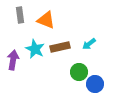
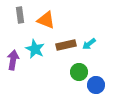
brown rectangle: moved 6 px right, 2 px up
blue circle: moved 1 px right, 1 px down
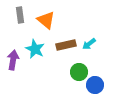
orange triangle: rotated 18 degrees clockwise
blue circle: moved 1 px left
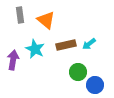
green circle: moved 1 px left
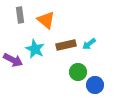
purple arrow: rotated 108 degrees clockwise
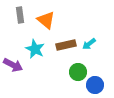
purple arrow: moved 5 px down
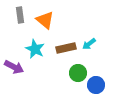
orange triangle: moved 1 px left
brown rectangle: moved 3 px down
purple arrow: moved 1 px right, 2 px down
green circle: moved 1 px down
blue circle: moved 1 px right
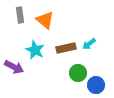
cyan star: moved 1 px down
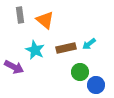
green circle: moved 2 px right, 1 px up
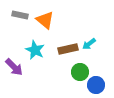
gray rectangle: rotated 70 degrees counterclockwise
brown rectangle: moved 2 px right, 1 px down
purple arrow: rotated 18 degrees clockwise
